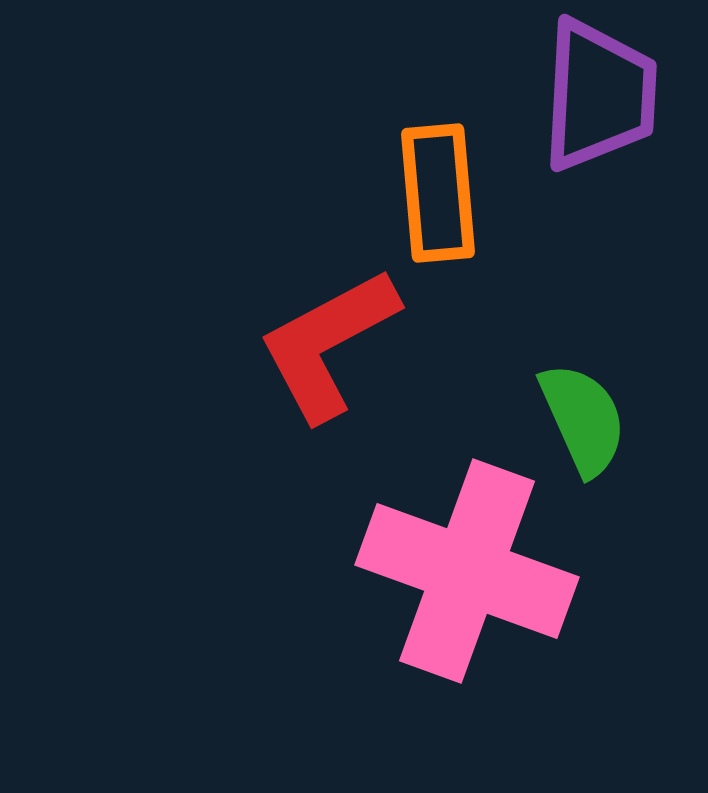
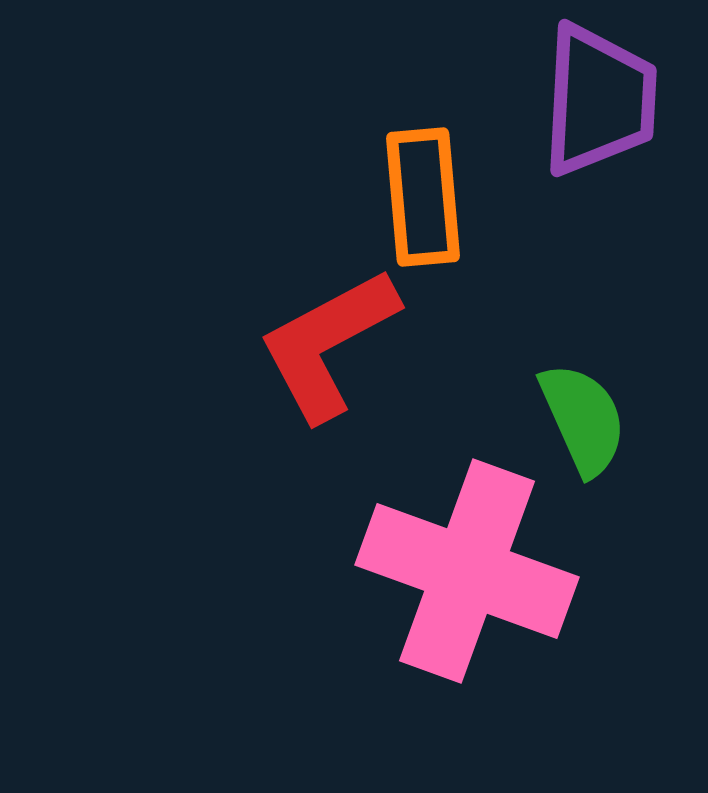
purple trapezoid: moved 5 px down
orange rectangle: moved 15 px left, 4 px down
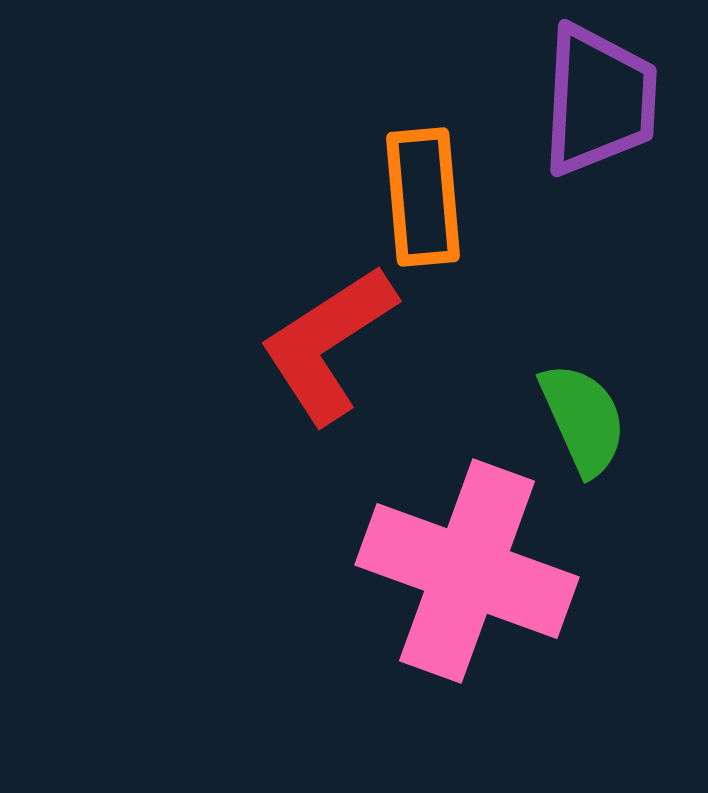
red L-shape: rotated 5 degrees counterclockwise
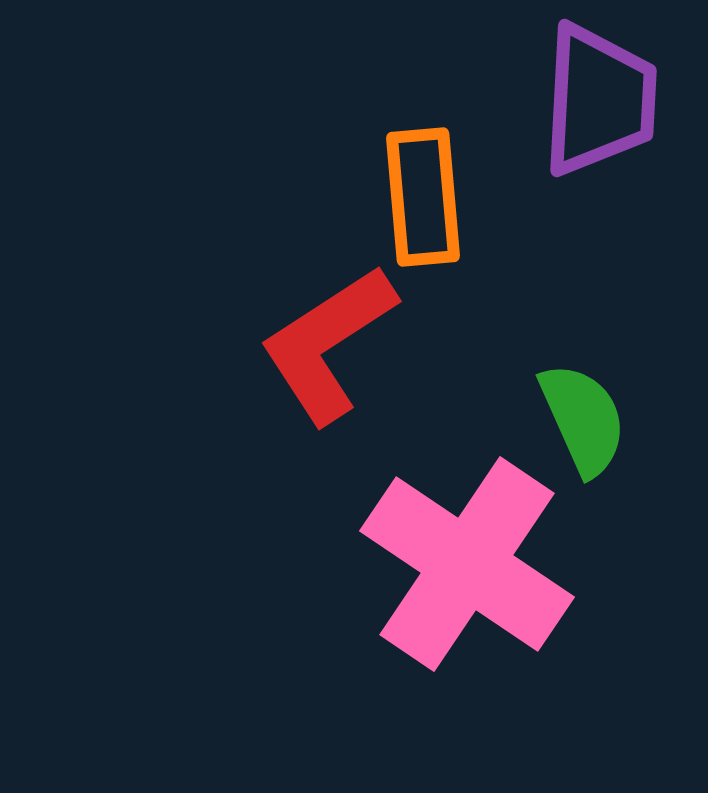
pink cross: moved 7 px up; rotated 14 degrees clockwise
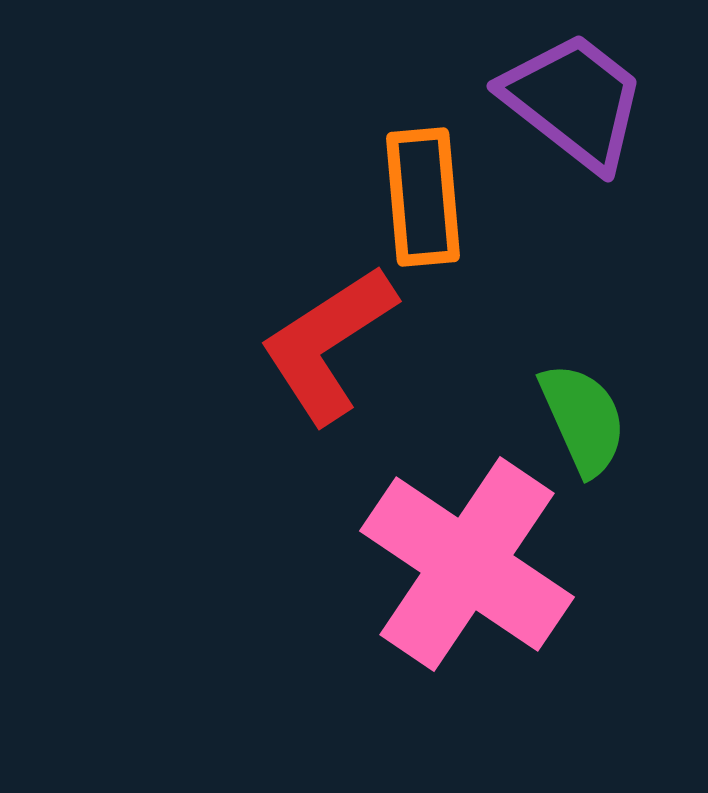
purple trapezoid: moved 25 px left, 1 px down; rotated 55 degrees counterclockwise
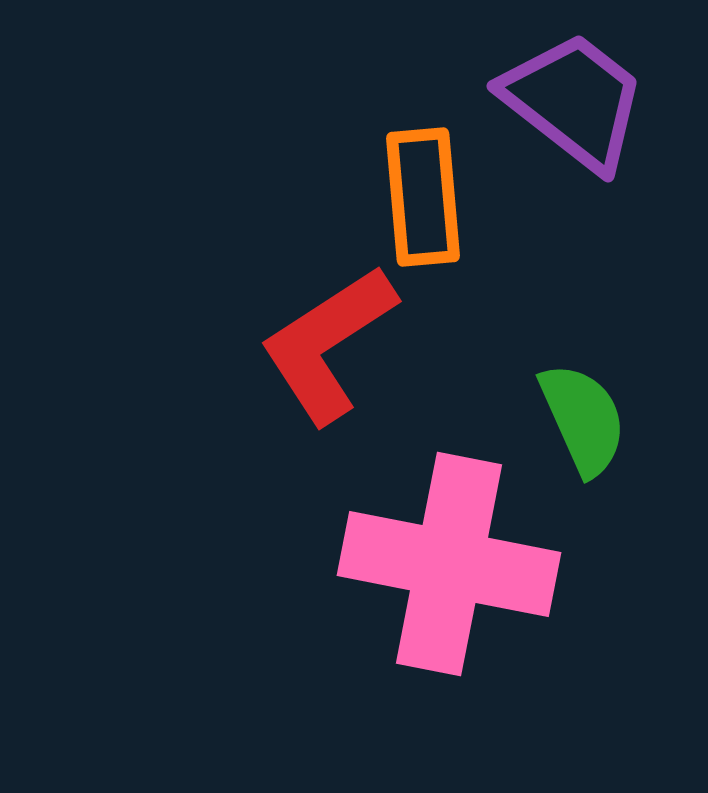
pink cross: moved 18 px left; rotated 23 degrees counterclockwise
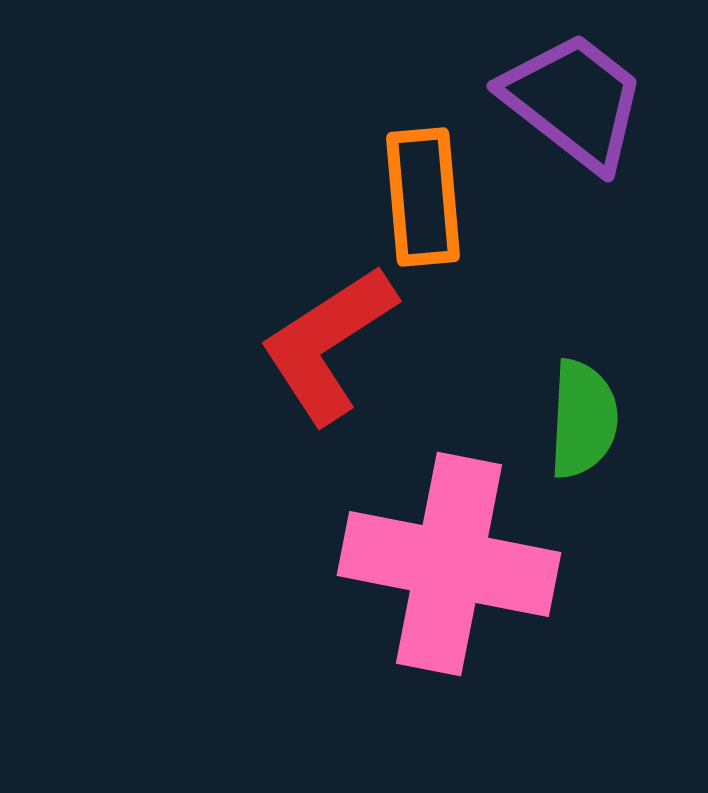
green semicircle: rotated 27 degrees clockwise
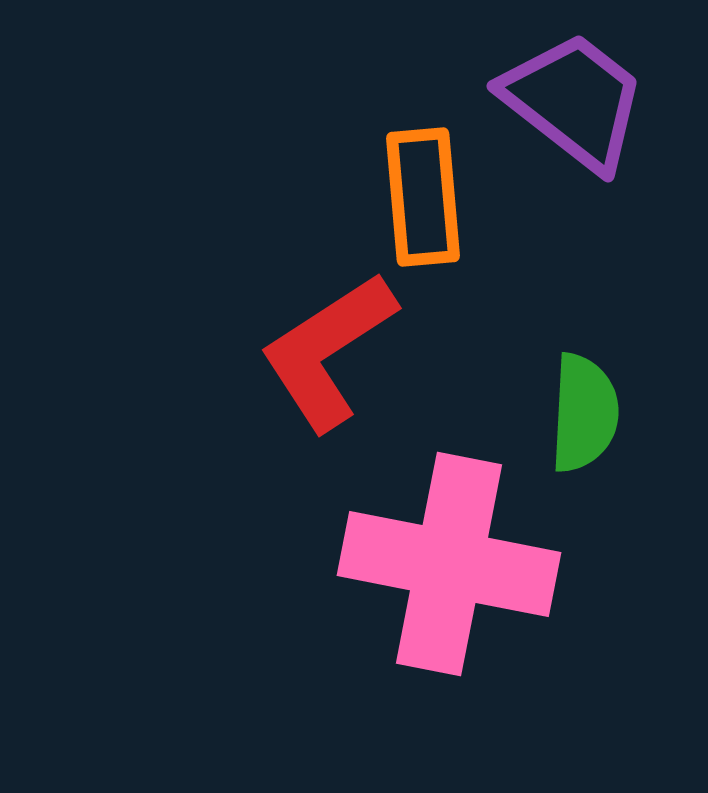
red L-shape: moved 7 px down
green semicircle: moved 1 px right, 6 px up
